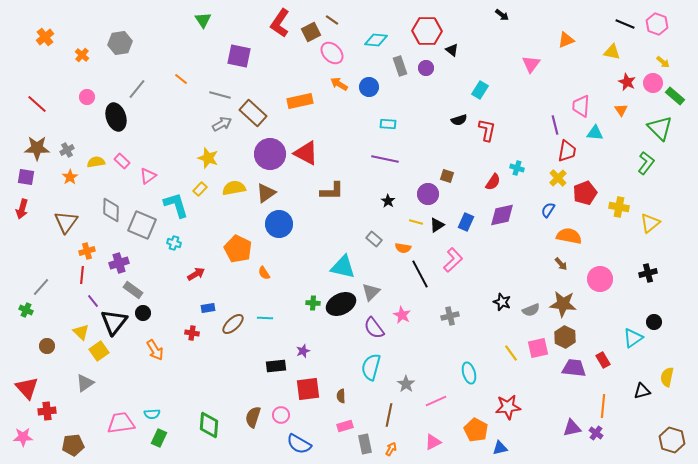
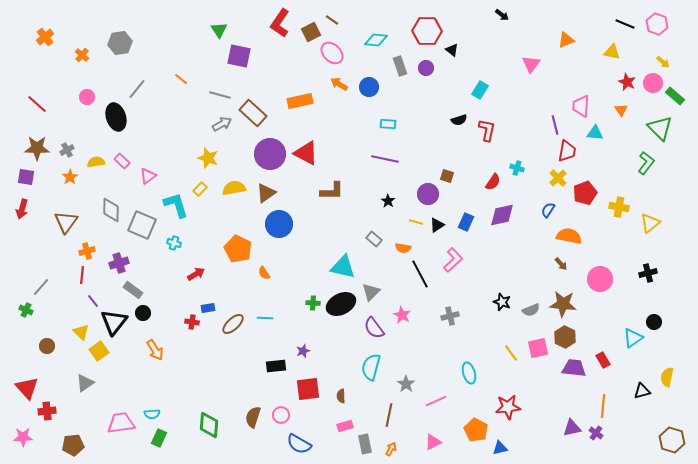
green triangle at (203, 20): moved 16 px right, 10 px down
red cross at (192, 333): moved 11 px up
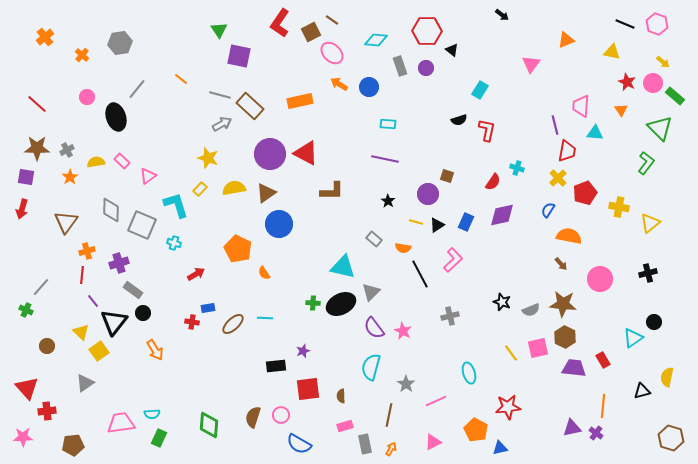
brown rectangle at (253, 113): moved 3 px left, 7 px up
pink star at (402, 315): moved 1 px right, 16 px down
brown hexagon at (672, 440): moved 1 px left, 2 px up
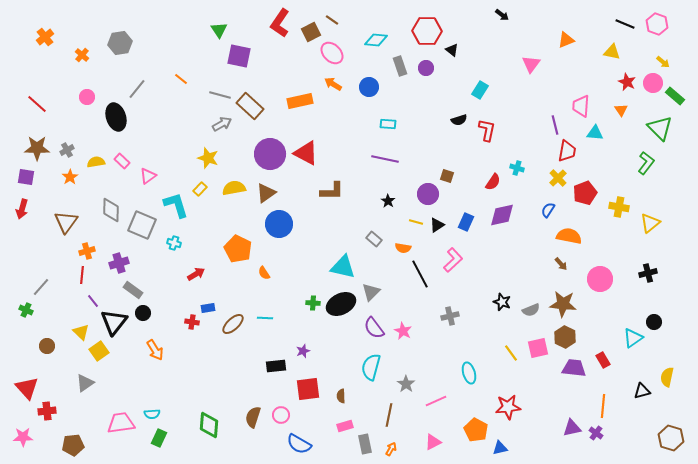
orange arrow at (339, 84): moved 6 px left
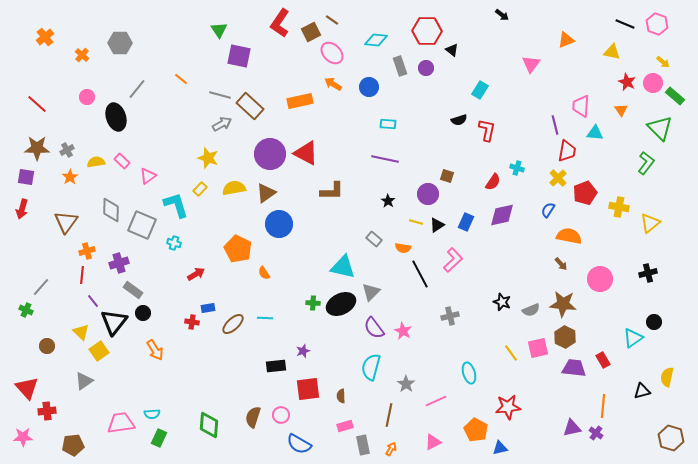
gray hexagon at (120, 43): rotated 10 degrees clockwise
gray triangle at (85, 383): moved 1 px left, 2 px up
gray rectangle at (365, 444): moved 2 px left, 1 px down
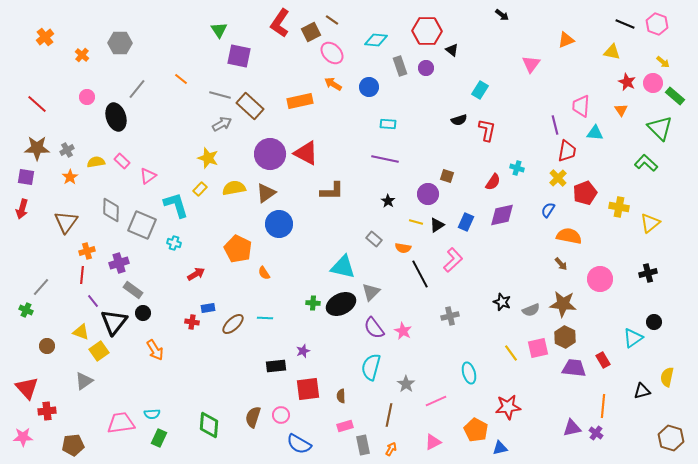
green L-shape at (646, 163): rotated 85 degrees counterclockwise
yellow triangle at (81, 332): rotated 24 degrees counterclockwise
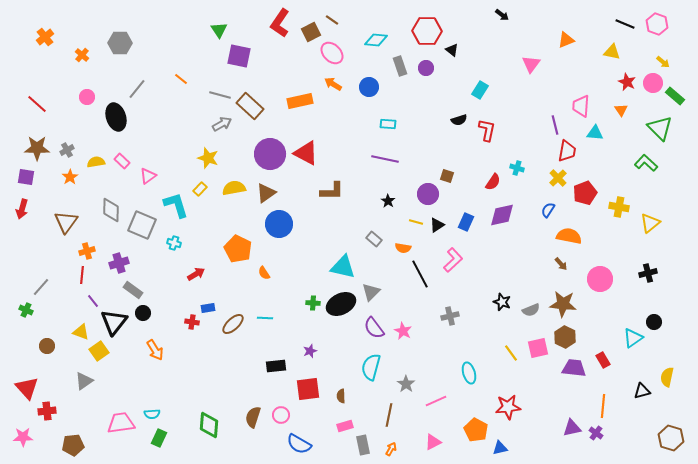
purple star at (303, 351): moved 7 px right
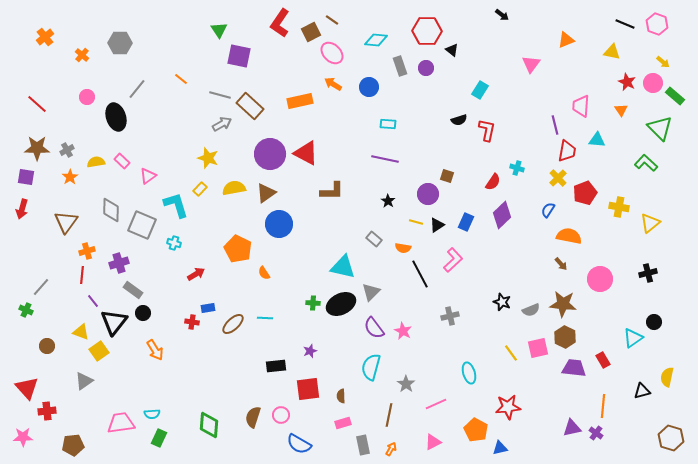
cyan triangle at (595, 133): moved 2 px right, 7 px down
purple diamond at (502, 215): rotated 32 degrees counterclockwise
pink line at (436, 401): moved 3 px down
pink rectangle at (345, 426): moved 2 px left, 3 px up
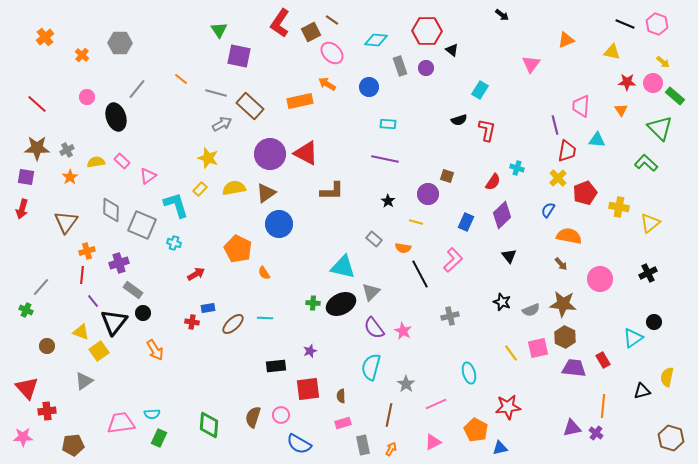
red star at (627, 82): rotated 24 degrees counterclockwise
orange arrow at (333, 84): moved 6 px left
gray line at (220, 95): moved 4 px left, 2 px up
black triangle at (437, 225): moved 72 px right, 31 px down; rotated 35 degrees counterclockwise
black cross at (648, 273): rotated 12 degrees counterclockwise
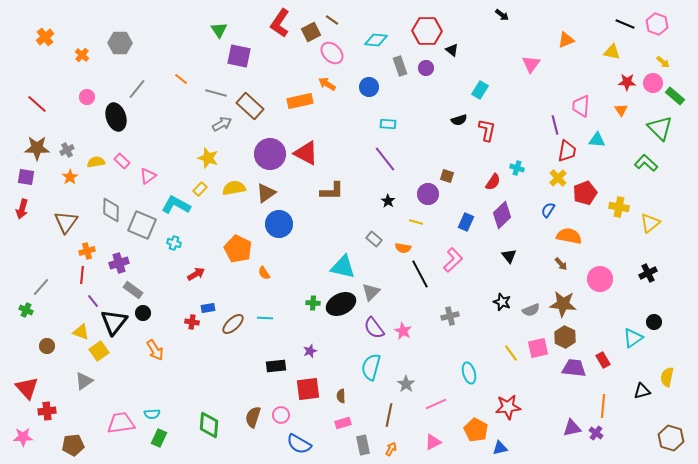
purple line at (385, 159): rotated 40 degrees clockwise
cyan L-shape at (176, 205): rotated 44 degrees counterclockwise
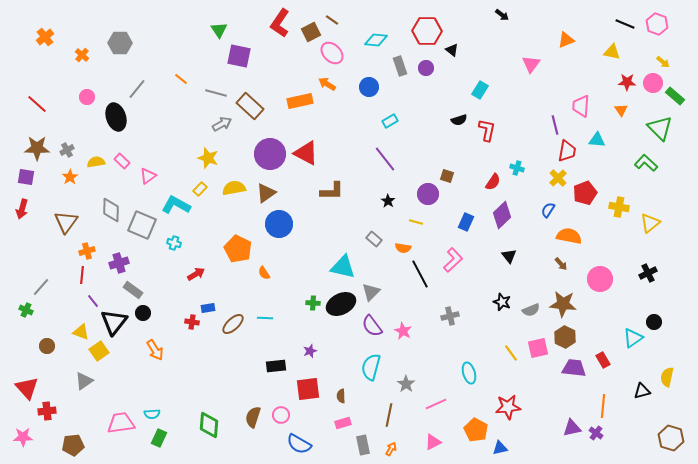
cyan rectangle at (388, 124): moved 2 px right, 3 px up; rotated 35 degrees counterclockwise
purple semicircle at (374, 328): moved 2 px left, 2 px up
